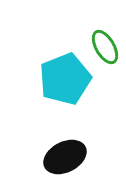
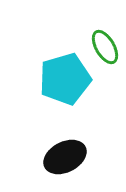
cyan pentagon: rotated 6 degrees clockwise
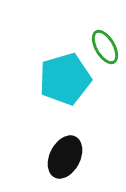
black ellipse: rotated 36 degrees counterclockwise
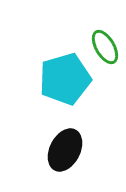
black ellipse: moved 7 px up
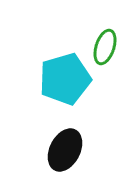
green ellipse: rotated 48 degrees clockwise
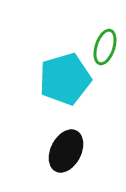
black ellipse: moved 1 px right, 1 px down
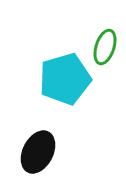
black ellipse: moved 28 px left, 1 px down
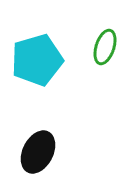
cyan pentagon: moved 28 px left, 19 px up
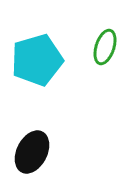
black ellipse: moved 6 px left
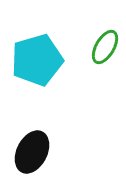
green ellipse: rotated 12 degrees clockwise
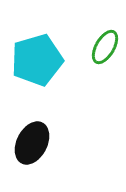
black ellipse: moved 9 px up
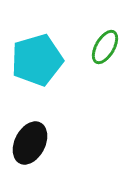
black ellipse: moved 2 px left
